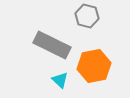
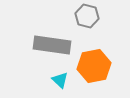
gray rectangle: rotated 18 degrees counterclockwise
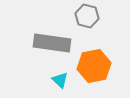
gray rectangle: moved 2 px up
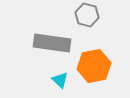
gray hexagon: moved 1 px up
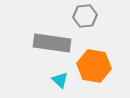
gray hexagon: moved 2 px left, 1 px down; rotated 20 degrees counterclockwise
orange hexagon: rotated 20 degrees clockwise
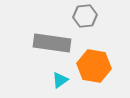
cyan triangle: rotated 42 degrees clockwise
